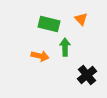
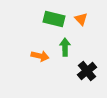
green rectangle: moved 5 px right, 5 px up
black cross: moved 4 px up
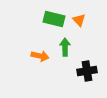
orange triangle: moved 2 px left, 1 px down
black cross: rotated 30 degrees clockwise
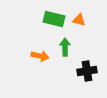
orange triangle: rotated 32 degrees counterclockwise
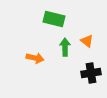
orange triangle: moved 8 px right, 21 px down; rotated 24 degrees clockwise
orange arrow: moved 5 px left, 2 px down
black cross: moved 4 px right, 2 px down
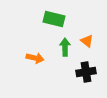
black cross: moved 5 px left, 1 px up
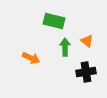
green rectangle: moved 2 px down
orange arrow: moved 4 px left; rotated 12 degrees clockwise
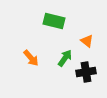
green arrow: moved 11 px down; rotated 36 degrees clockwise
orange arrow: rotated 24 degrees clockwise
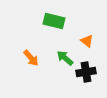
green arrow: rotated 84 degrees counterclockwise
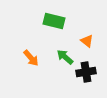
green arrow: moved 1 px up
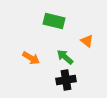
orange arrow: rotated 18 degrees counterclockwise
black cross: moved 20 px left, 8 px down
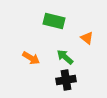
orange triangle: moved 3 px up
